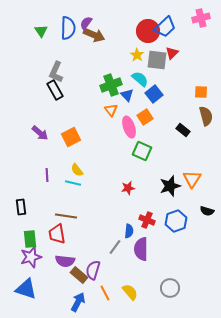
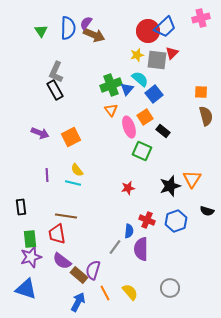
yellow star at (137, 55): rotated 24 degrees clockwise
blue triangle at (127, 95): moved 6 px up; rotated 24 degrees clockwise
black rectangle at (183, 130): moved 20 px left, 1 px down
purple arrow at (40, 133): rotated 18 degrees counterclockwise
purple semicircle at (65, 261): moved 3 px left; rotated 30 degrees clockwise
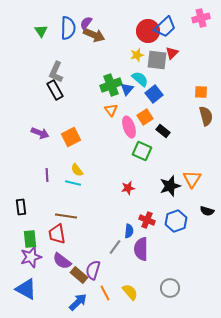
blue triangle at (26, 289): rotated 10 degrees clockwise
blue arrow at (78, 302): rotated 18 degrees clockwise
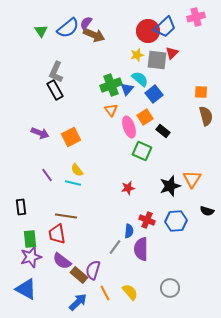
pink cross at (201, 18): moved 5 px left, 1 px up
blue semicircle at (68, 28): rotated 50 degrees clockwise
purple line at (47, 175): rotated 32 degrees counterclockwise
blue hexagon at (176, 221): rotated 15 degrees clockwise
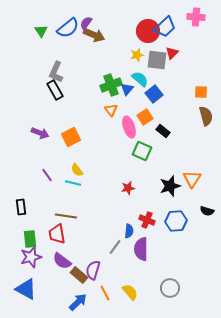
pink cross at (196, 17): rotated 18 degrees clockwise
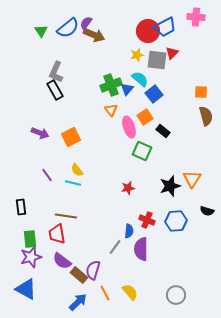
blue trapezoid at (165, 27): rotated 15 degrees clockwise
gray circle at (170, 288): moved 6 px right, 7 px down
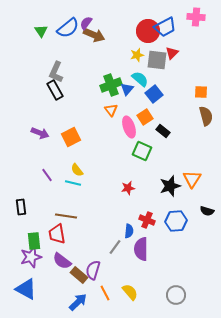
green rectangle at (30, 239): moved 4 px right, 2 px down
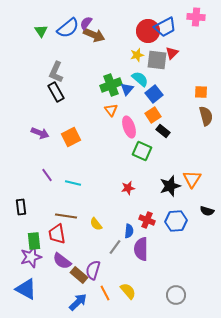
black rectangle at (55, 90): moved 1 px right, 2 px down
orange square at (145, 117): moved 8 px right, 2 px up
yellow semicircle at (77, 170): moved 19 px right, 54 px down
yellow semicircle at (130, 292): moved 2 px left, 1 px up
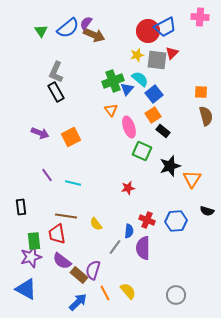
pink cross at (196, 17): moved 4 px right
green cross at (111, 85): moved 2 px right, 4 px up
black star at (170, 186): moved 20 px up
purple semicircle at (141, 249): moved 2 px right, 1 px up
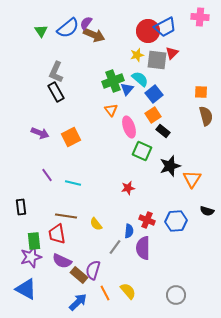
purple semicircle at (62, 261): rotated 12 degrees counterclockwise
